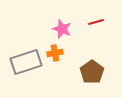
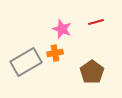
gray rectangle: rotated 12 degrees counterclockwise
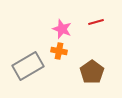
orange cross: moved 4 px right, 2 px up; rotated 21 degrees clockwise
gray rectangle: moved 2 px right, 4 px down
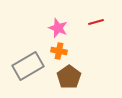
pink star: moved 4 px left, 1 px up
brown pentagon: moved 23 px left, 5 px down
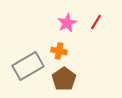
red line: rotated 42 degrees counterclockwise
pink star: moved 9 px right, 5 px up; rotated 24 degrees clockwise
brown pentagon: moved 5 px left, 2 px down
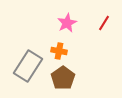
red line: moved 8 px right, 1 px down
gray rectangle: rotated 28 degrees counterclockwise
brown pentagon: moved 1 px left, 1 px up
